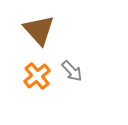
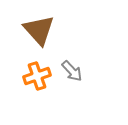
orange cross: rotated 20 degrees clockwise
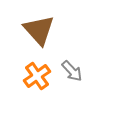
orange cross: rotated 16 degrees counterclockwise
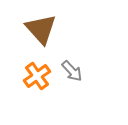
brown triangle: moved 2 px right, 1 px up
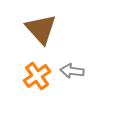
gray arrow: rotated 140 degrees clockwise
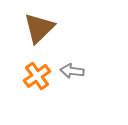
brown triangle: moved 2 px left, 1 px up; rotated 28 degrees clockwise
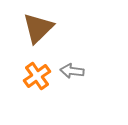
brown triangle: moved 1 px left
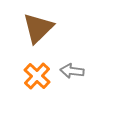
orange cross: rotated 12 degrees counterclockwise
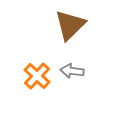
brown triangle: moved 32 px right, 3 px up
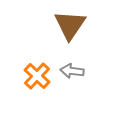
brown triangle: rotated 12 degrees counterclockwise
